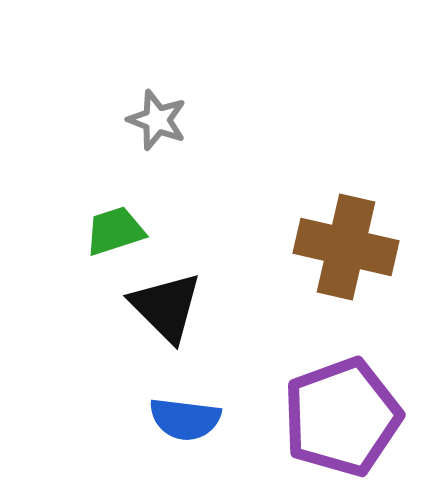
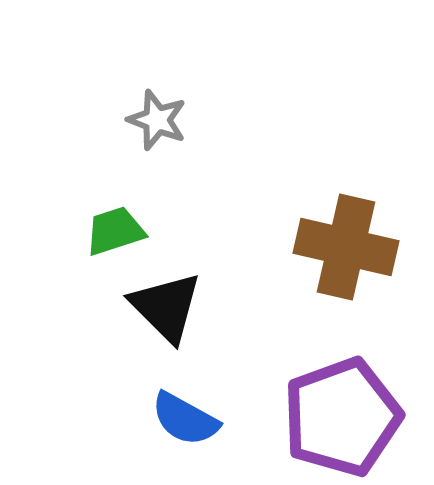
blue semicircle: rotated 22 degrees clockwise
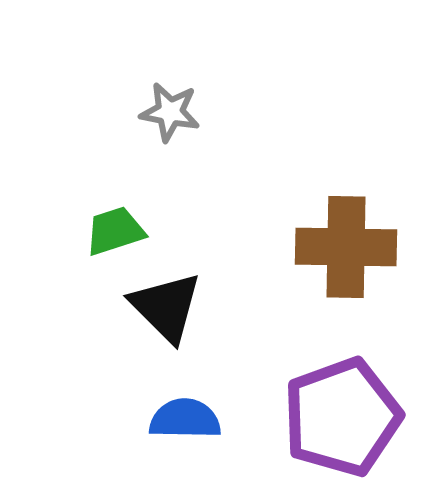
gray star: moved 13 px right, 8 px up; rotated 10 degrees counterclockwise
brown cross: rotated 12 degrees counterclockwise
blue semicircle: rotated 152 degrees clockwise
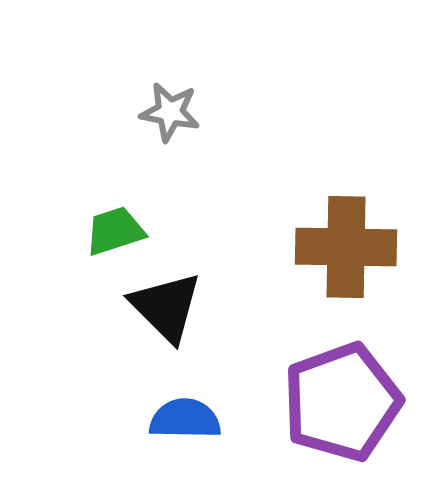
purple pentagon: moved 15 px up
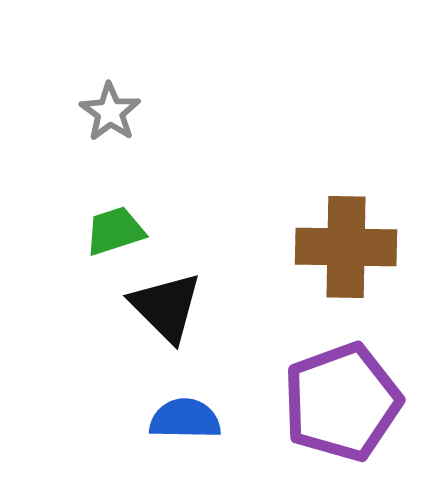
gray star: moved 60 px left; rotated 24 degrees clockwise
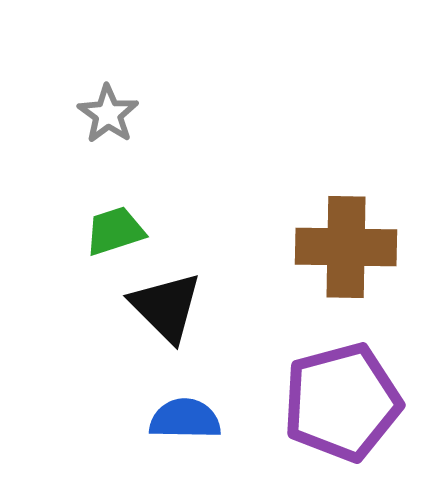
gray star: moved 2 px left, 2 px down
purple pentagon: rotated 5 degrees clockwise
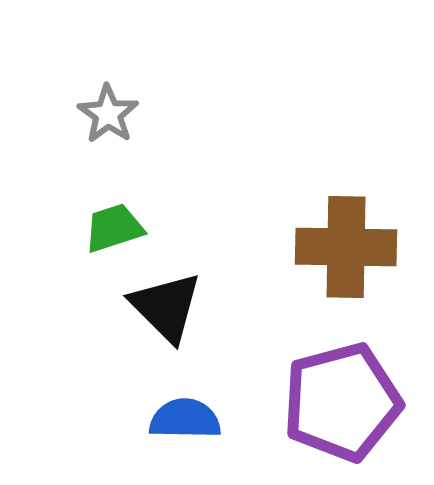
green trapezoid: moved 1 px left, 3 px up
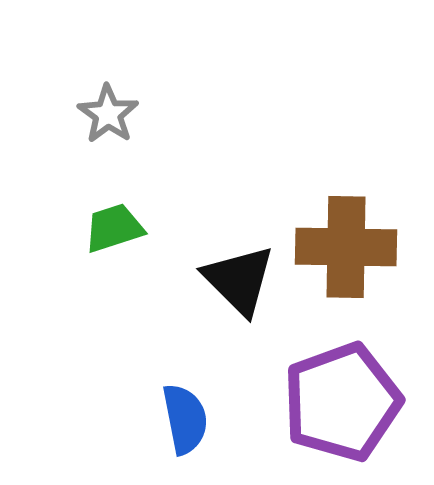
black triangle: moved 73 px right, 27 px up
purple pentagon: rotated 5 degrees counterclockwise
blue semicircle: rotated 78 degrees clockwise
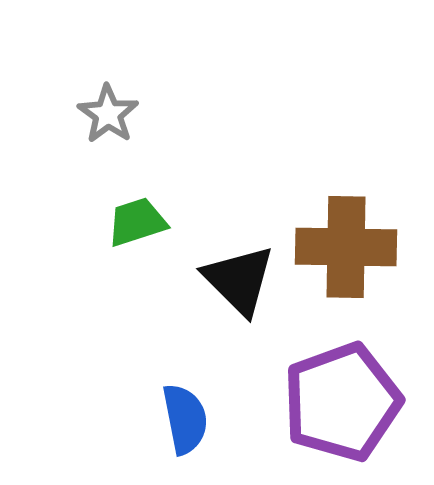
green trapezoid: moved 23 px right, 6 px up
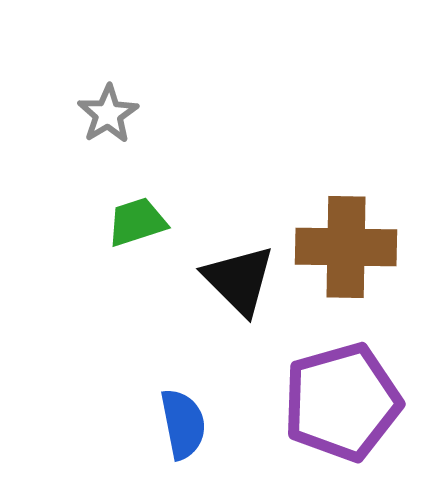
gray star: rotated 6 degrees clockwise
purple pentagon: rotated 4 degrees clockwise
blue semicircle: moved 2 px left, 5 px down
